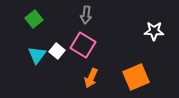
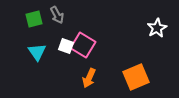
gray arrow: moved 29 px left; rotated 36 degrees counterclockwise
green square: rotated 24 degrees clockwise
white star: moved 3 px right, 3 px up; rotated 30 degrees counterclockwise
white square: moved 9 px right, 5 px up; rotated 21 degrees counterclockwise
cyan triangle: moved 3 px up; rotated 12 degrees counterclockwise
orange arrow: moved 2 px left
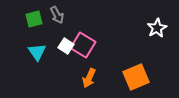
white square: rotated 14 degrees clockwise
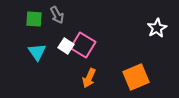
green square: rotated 18 degrees clockwise
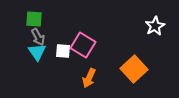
gray arrow: moved 19 px left, 22 px down
white star: moved 2 px left, 2 px up
white square: moved 3 px left, 5 px down; rotated 28 degrees counterclockwise
orange square: moved 2 px left, 8 px up; rotated 20 degrees counterclockwise
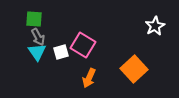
white square: moved 2 px left, 1 px down; rotated 21 degrees counterclockwise
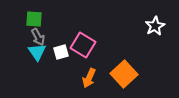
orange square: moved 10 px left, 5 px down
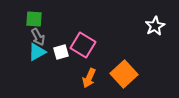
cyan triangle: rotated 36 degrees clockwise
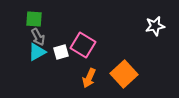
white star: rotated 18 degrees clockwise
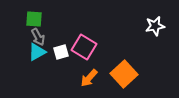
pink square: moved 1 px right, 2 px down
orange arrow: rotated 18 degrees clockwise
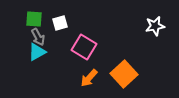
white square: moved 1 px left, 29 px up
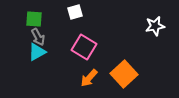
white square: moved 15 px right, 11 px up
